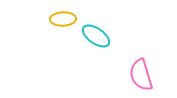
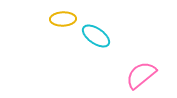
pink semicircle: rotated 68 degrees clockwise
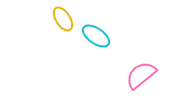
yellow ellipse: rotated 60 degrees clockwise
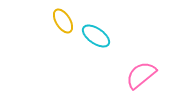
yellow ellipse: moved 2 px down
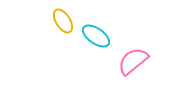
pink semicircle: moved 8 px left, 14 px up
